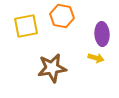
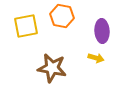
purple ellipse: moved 3 px up
brown star: rotated 20 degrees clockwise
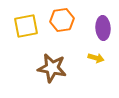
orange hexagon: moved 4 px down; rotated 20 degrees counterclockwise
purple ellipse: moved 1 px right, 3 px up
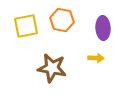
orange hexagon: rotated 20 degrees clockwise
yellow arrow: rotated 14 degrees counterclockwise
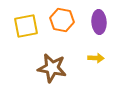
purple ellipse: moved 4 px left, 6 px up
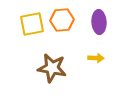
orange hexagon: rotated 15 degrees counterclockwise
yellow square: moved 6 px right, 2 px up
